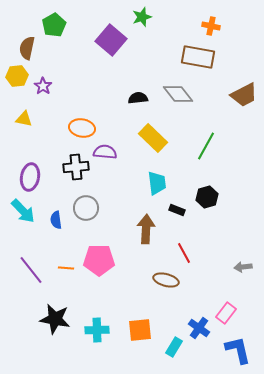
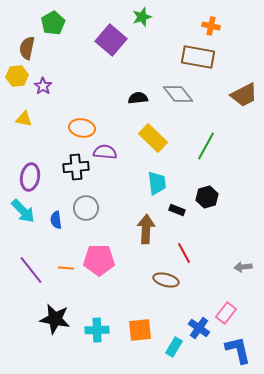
green pentagon: moved 1 px left, 2 px up
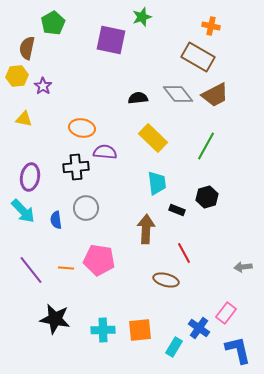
purple square: rotated 28 degrees counterclockwise
brown rectangle: rotated 20 degrees clockwise
brown trapezoid: moved 29 px left
pink pentagon: rotated 8 degrees clockwise
cyan cross: moved 6 px right
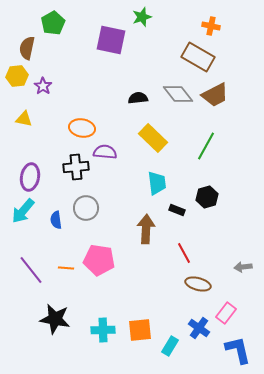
cyan arrow: rotated 84 degrees clockwise
brown ellipse: moved 32 px right, 4 px down
cyan rectangle: moved 4 px left, 1 px up
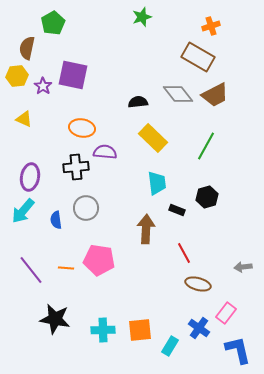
orange cross: rotated 30 degrees counterclockwise
purple square: moved 38 px left, 35 px down
black semicircle: moved 4 px down
yellow triangle: rotated 12 degrees clockwise
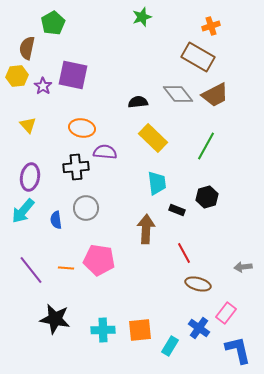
yellow triangle: moved 4 px right, 6 px down; rotated 24 degrees clockwise
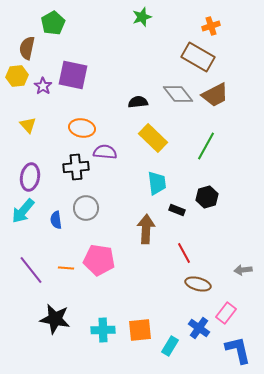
gray arrow: moved 3 px down
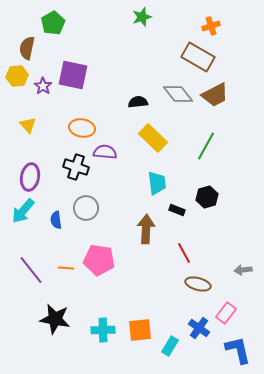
black cross: rotated 25 degrees clockwise
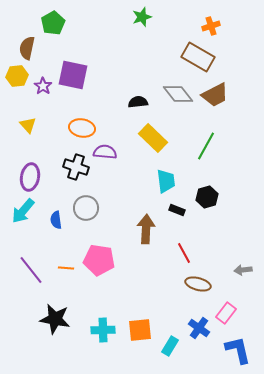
cyan trapezoid: moved 9 px right, 2 px up
